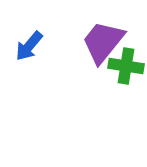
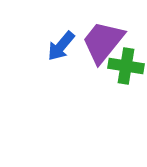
blue arrow: moved 32 px right
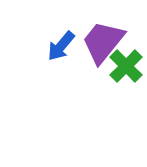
green cross: rotated 36 degrees clockwise
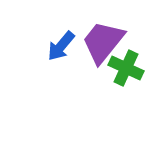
green cross: moved 2 px down; rotated 20 degrees counterclockwise
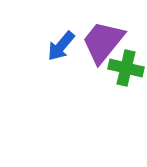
green cross: rotated 12 degrees counterclockwise
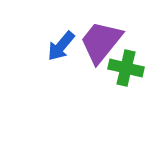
purple trapezoid: moved 2 px left
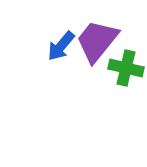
purple trapezoid: moved 4 px left, 1 px up
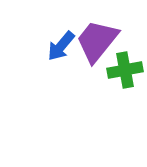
green cross: moved 1 px left, 2 px down; rotated 24 degrees counterclockwise
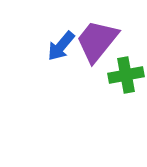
green cross: moved 1 px right, 5 px down
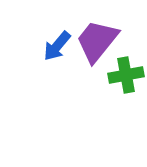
blue arrow: moved 4 px left
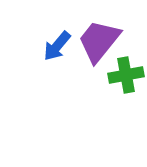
purple trapezoid: moved 2 px right
